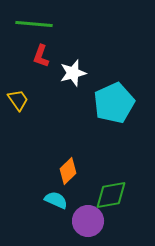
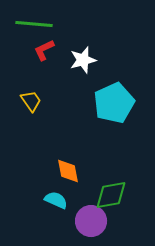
red L-shape: moved 3 px right, 6 px up; rotated 45 degrees clockwise
white star: moved 10 px right, 13 px up
yellow trapezoid: moved 13 px right, 1 px down
orange diamond: rotated 56 degrees counterclockwise
purple circle: moved 3 px right
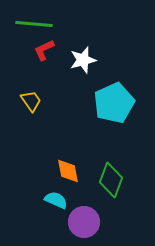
green diamond: moved 15 px up; rotated 60 degrees counterclockwise
purple circle: moved 7 px left, 1 px down
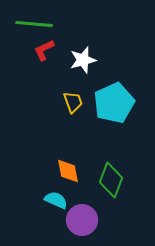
yellow trapezoid: moved 42 px right, 1 px down; rotated 15 degrees clockwise
purple circle: moved 2 px left, 2 px up
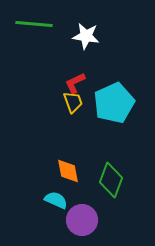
red L-shape: moved 31 px right, 33 px down
white star: moved 3 px right, 24 px up; rotated 24 degrees clockwise
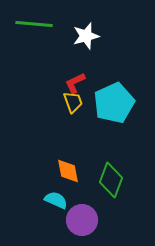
white star: rotated 24 degrees counterclockwise
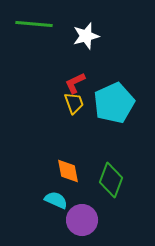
yellow trapezoid: moved 1 px right, 1 px down
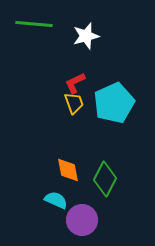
orange diamond: moved 1 px up
green diamond: moved 6 px left, 1 px up; rotated 8 degrees clockwise
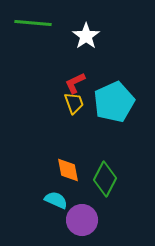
green line: moved 1 px left, 1 px up
white star: rotated 20 degrees counterclockwise
cyan pentagon: moved 1 px up
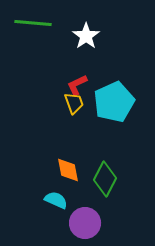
red L-shape: moved 2 px right, 2 px down
purple circle: moved 3 px right, 3 px down
